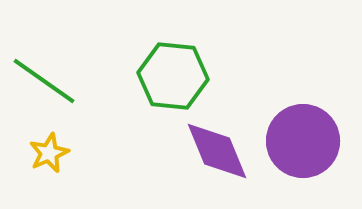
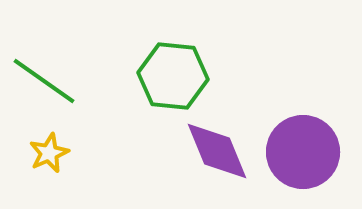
purple circle: moved 11 px down
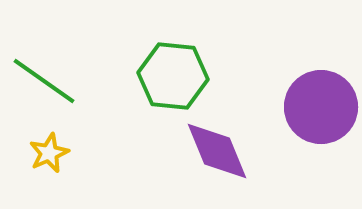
purple circle: moved 18 px right, 45 px up
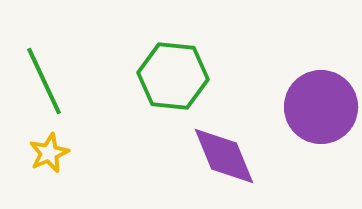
green line: rotated 30 degrees clockwise
purple diamond: moved 7 px right, 5 px down
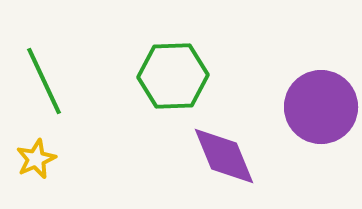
green hexagon: rotated 8 degrees counterclockwise
yellow star: moved 13 px left, 6 px down
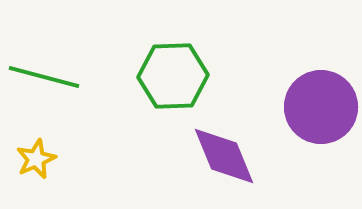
green line: moved 4 px up; rotated 50 degrees counterclockwise
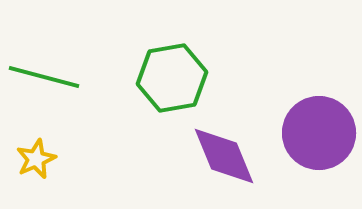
green hexagon: moved 1 px left, 2 px down; rotated 8 degrees counterclockwise
purple circle: moved 2 px left, 26 px down
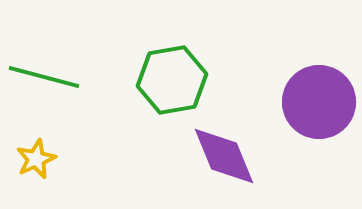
green hexagon: moved 2 px down
purple circle: moved 31 px up
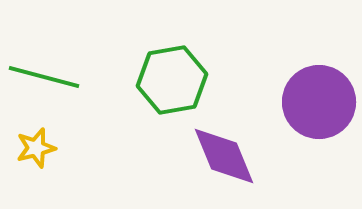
yellow star: moved 11 px up; rotated 9 degrees clockwise
